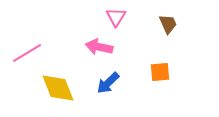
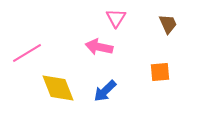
pink triangle: moved 1 px down
blue arrow: moved 3 px left, 8 px down
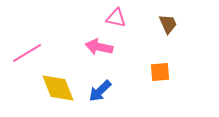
pink triangle: rotated 50 degrees counterclockwise
blue arrow: moved 5 px left
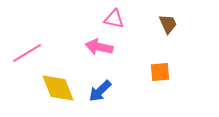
pink triangle: moved 2 px left, 1 px down
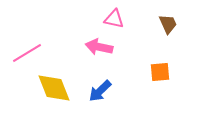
yellow diamond: moved 4 px left
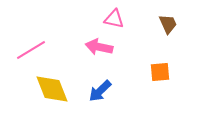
pink line: moved 4 px right, 3 px up
yellow diamond: moved 2 px left, 1 px down
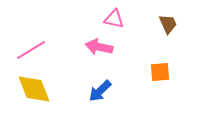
yellow diamond: moved 18 px left
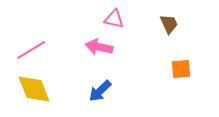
brown trapezoid: moved 1 px right
orange square: moved 21 px right, 3 px up
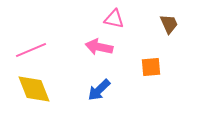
pink line: rotated 8 degrees clockwise
orange square: moved 30 px left, 2 px up
blue arrow: moved 1 px left, 1 px up
